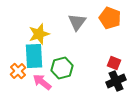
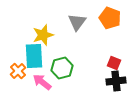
yellow star: moved 4 px right, 1 px down
black cross: rotated 18 degrees clockwise
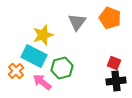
cyan rectangle: rotated 60 degrees counterclockwise
orange cross: moved 2 px left
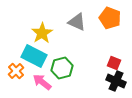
gray triangle: rotated 42 degrees counterclockwise
yellow star: moved 1 px left, 2 px up; rotated 15 degrees counterclockwise
black cross: rotated 30 degrees clockwise
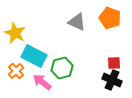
yellow star: moved 27 px left; rotated 15 degrees counterclockwise
red square: rotated 24 degrees counterclockwise
black cross: moved 4 px left, 1 px up
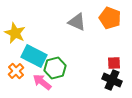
green hexagon: moved 7 px left
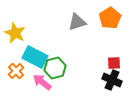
orange pentagon: rotated 20 degrees clockwise
gray triangle: rotated 42 degrees counterclockwise
cyan rectangle: moved 1 px right, 1 px down
